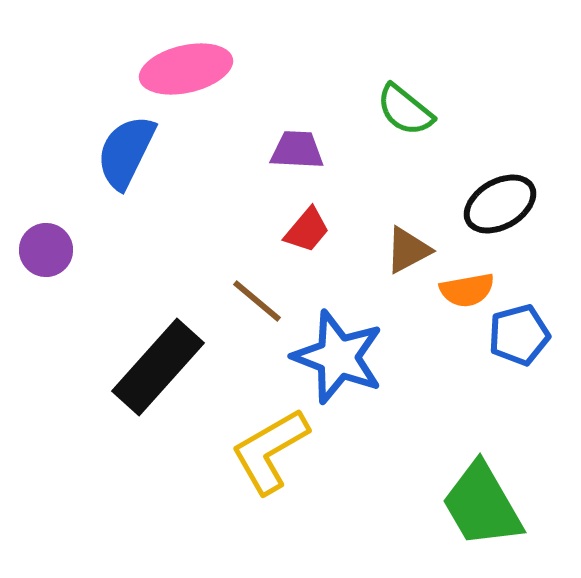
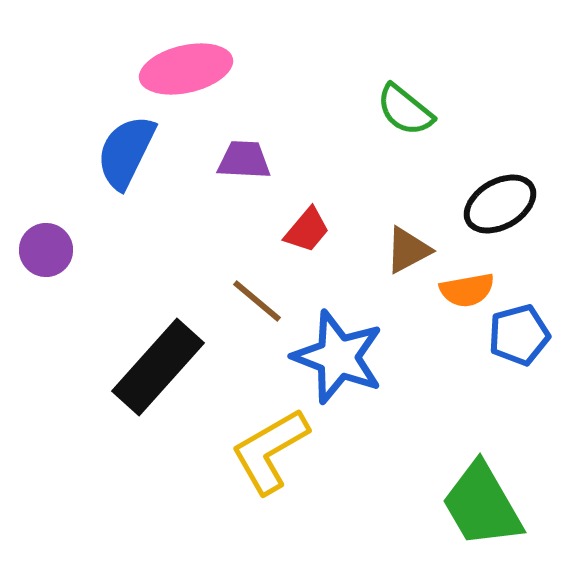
purple trapezoid: moved 53 px left, 10 px down
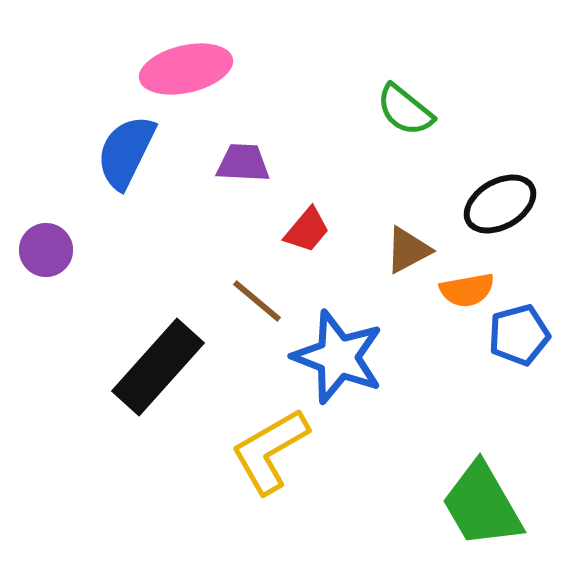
purple trapezoid: moved 1 px left, 3 px down
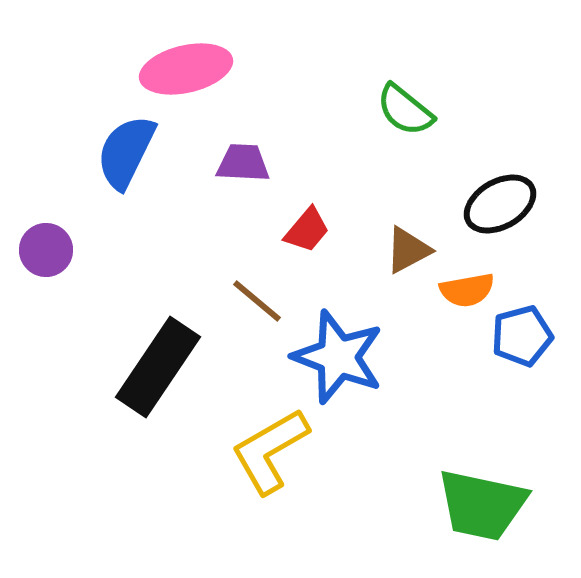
blue pentagon: moved 3 px right, 1 px down
black rectangle: rotated 8 degrees counterclockwise
green trapezoid: rotated 48 degrees counterclockwise
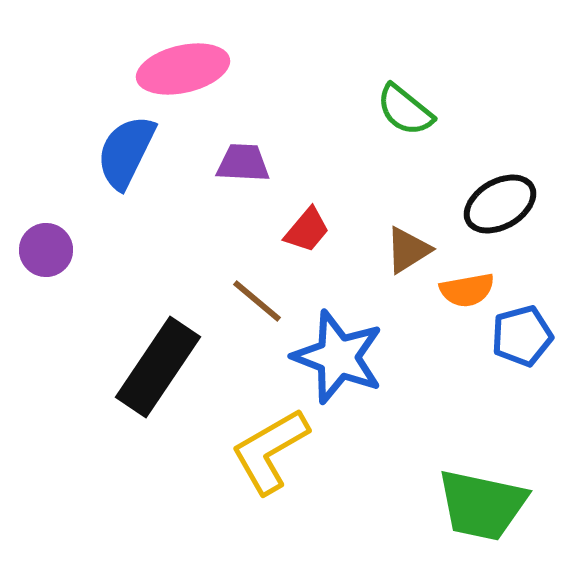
pink ellipse: moved 3 px left
brown triangle: rotated 4 degrees counterclockwise
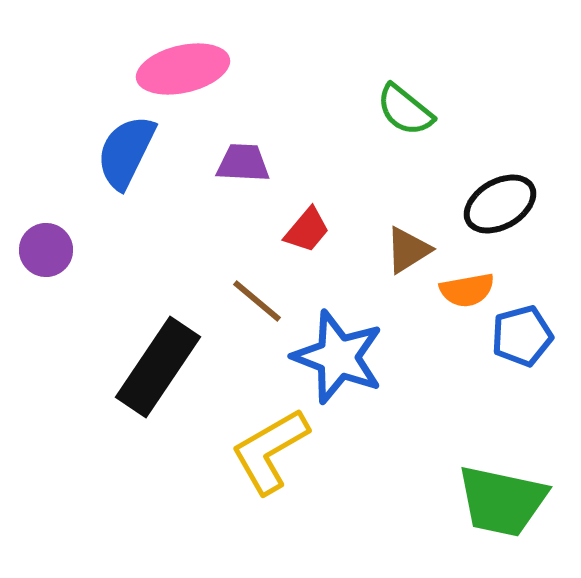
green trapezoid: moved 20 px right, 4 px up
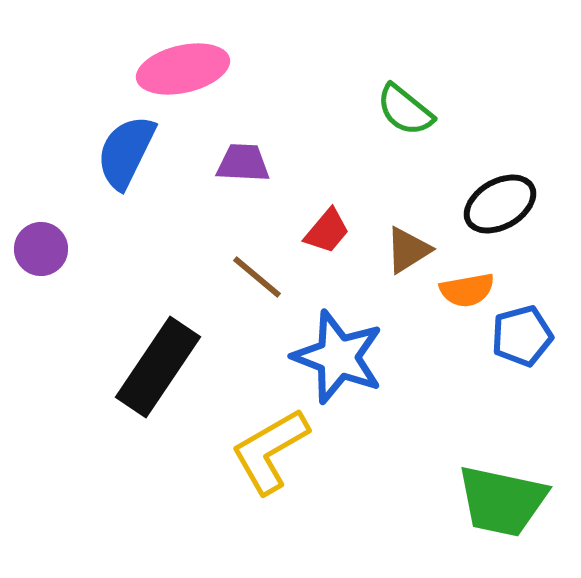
red trapezoid: moved 20 px right, 1 px down
purple circle: moved 5 px left, 1 px up
brown line: moved 24 px up
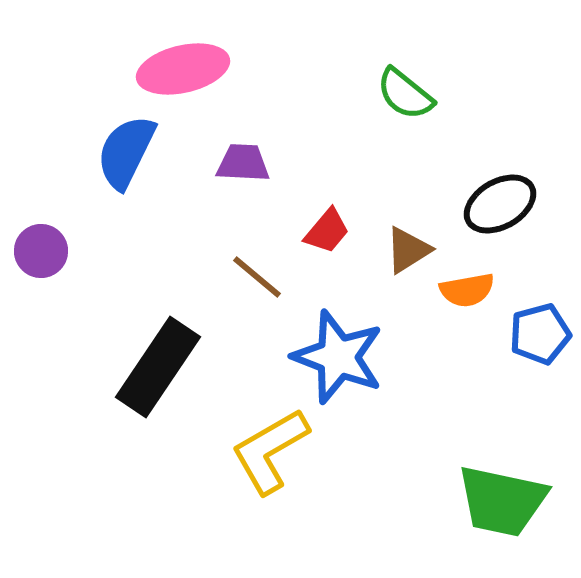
green semicircle: moved 16 px up
purple circle: moved 2 px down
blue pentagon: moved 18 px right, 2 px up
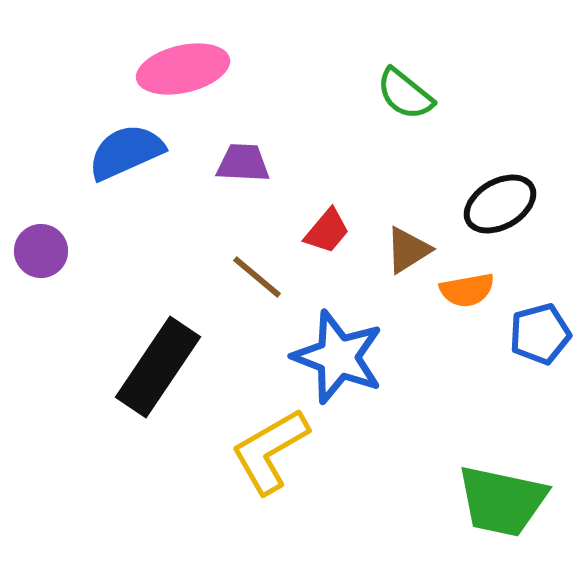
blue semicircle: rotated 40 degrees clockwise
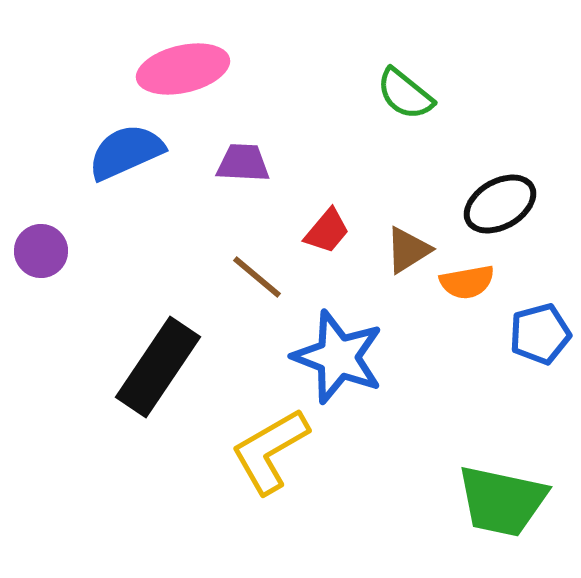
orange semicircle: moved 8 px up
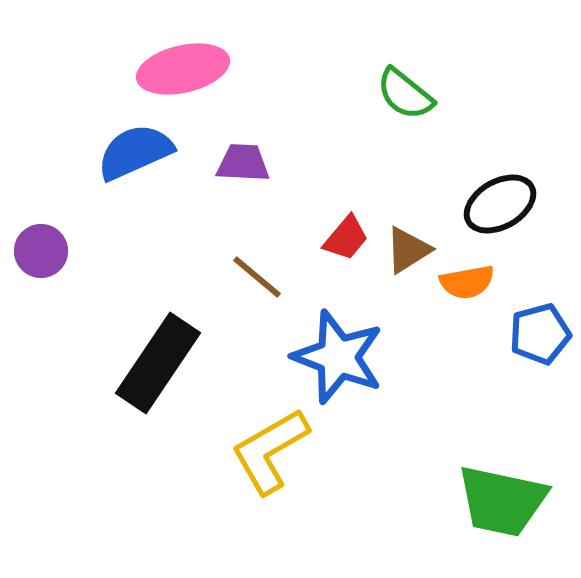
blue semicircle: moved 9 px right
red trapezoid: moved 19 px right, 7 px down
black rectangle: moved 4 px up
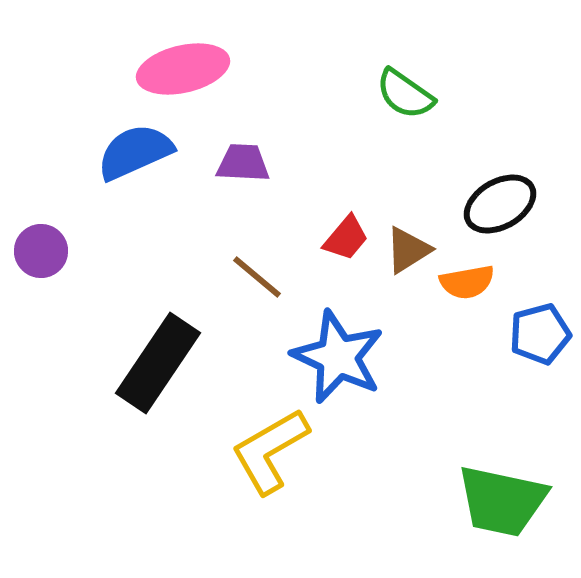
green semicircle: rotated 4 degrees counterclockwise
blue star: rotated 4 degrees clockwise
